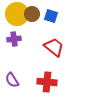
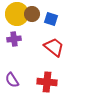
blue square: moved 3 px down
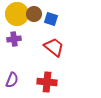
brown circle: moved 2 px right
purple semicircle: rotated 126 degrees counterclockwise
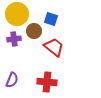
brown circle: moved 17 px down
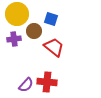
purple semicircle: moved 14 px right, 5 px down; rotated 21 degrees clockwise
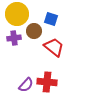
purple cross: moved 1 px up
